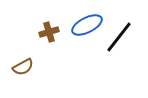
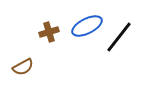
blue ellipse: moved 1 px down
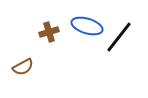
blue ellipse: rotated 44 degrees clockwise
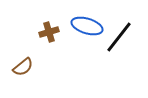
brown semicircle: rotated 10 degrees counterclockwise
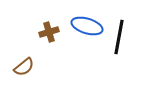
black line: rotated 28 degrees counterclockwise
brown semicircle: moved 1 px right
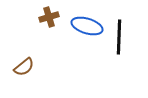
brown cross: moved 15 px up
black line: rotated 8 degrees counterclockwise
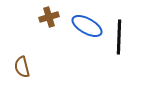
blue ellipse: rotated 12 degrees clockwise
brown semicircle: moved 2 px left; rotated 115 degrees clockwise
